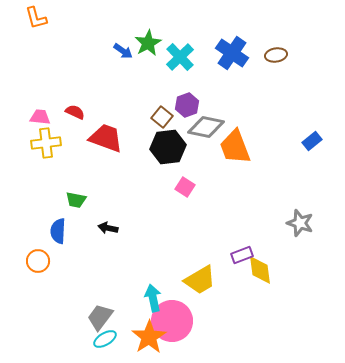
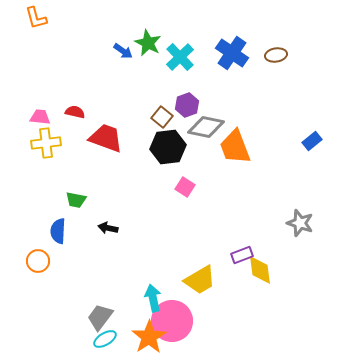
green star: rotated 16 degrees counterclockwise
red semicircle: rotated 12 degrees counterclockwise
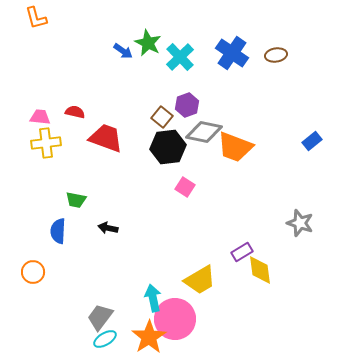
gray diamond: moved 2 px left, 5 px down
orange trapezoid: rotated 48 degrees counterclockwise
purple rectangle: moved 3 px up; rotated 10 degrees counterclockwise
orange circle: moved 5 px left, 11 px down
pink circle: moved 3 px right, 2 px up
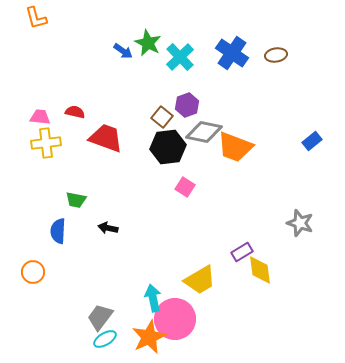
orange star: rotated 8 degrees clockwise
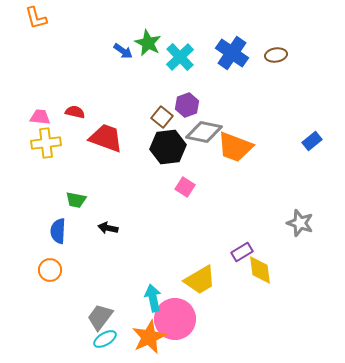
orange circle: moved 17 px right, 2 px up
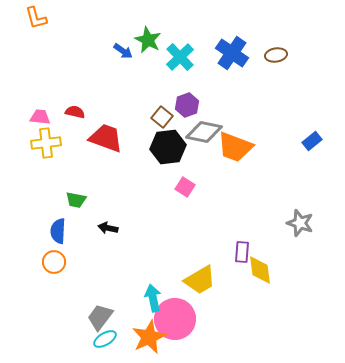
green star: moved 3 px up
purple rectangle: rotated 55 degrees counterclockwise
orange circle: moved 4 px right, 8 px up
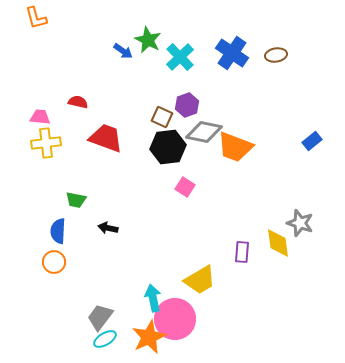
red semicircle: moved 3 px right, 10 px up
brown square: rotated 15 degrees counterclockwise
yellow diamond: moved 18 px right, 27 px up
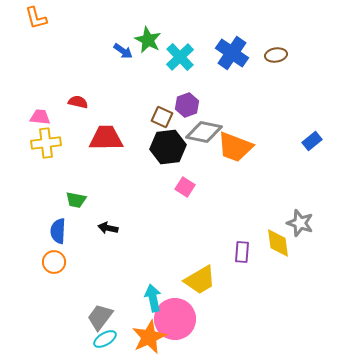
red trapezoid: rotated 21 degrees counterclockwise
